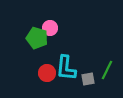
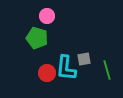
pink circle: moved 3 px left, 12 px up
green line: rotated 42 degrees counterclockwise
gray square: moved 4 px left, 20 px up
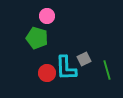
gray square: rotated 16 degrees counterclockwise
cyan L-shape: rotated 8 degrees counterclockwise
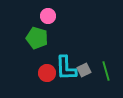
pink circle: moved 1 px right
gray square: moved 11 px down
green line: moved 1 px left, 1 px down
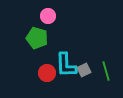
cyan L-shape: moved 3 px up
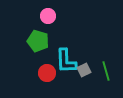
green pentagon: moved 1 px right, 3 px down
cyan L-shape: moved 4 px up
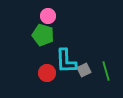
green pentagon: moved 5 px right, 6 px up
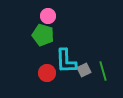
green line: moved 3 px left
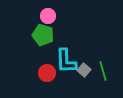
gray square: rotated 24 degrees counterclockwise
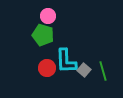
red circle: moved 5 px up
